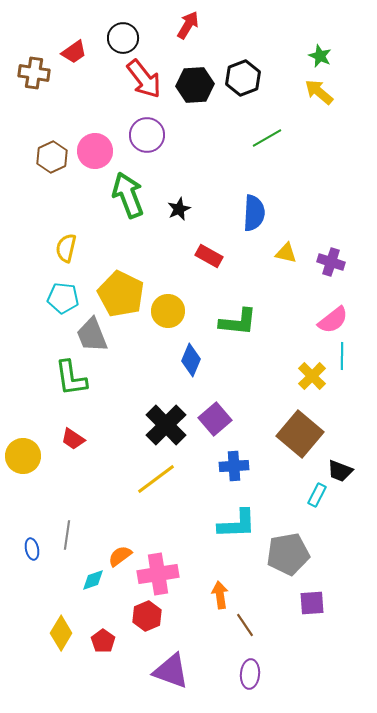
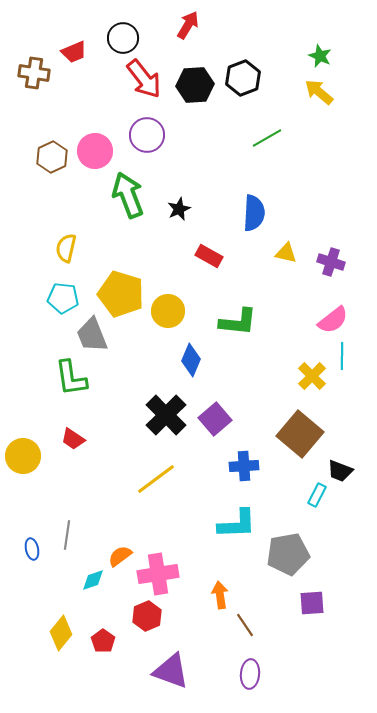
red trapezoid at (74, 52): rotated 12 degrees clockwise
yellow pentagon at (121, 294): rotated 9 degrees counterclockwise
black cross at (166, 425): moved 10 px up
blue cross at (234, 466): moved 10 px right
yellow diamond at (61, 633): rotated 8 degrees clockwise
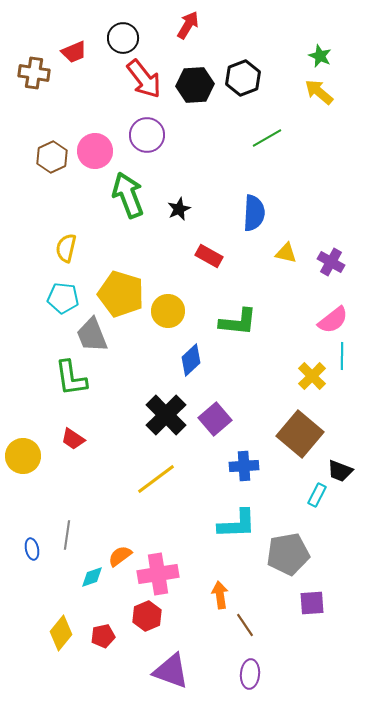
purple cross at (331, 262): rotated 12 degrees clockwise
blue diamond at (191, 360): rotated 24 degrees clockwise
cyan diamond at (93, 580): moved 1 px left, 3 px up
red pentagon at (103, 641): moved 5 px up; rotated 25 degrees clockwise
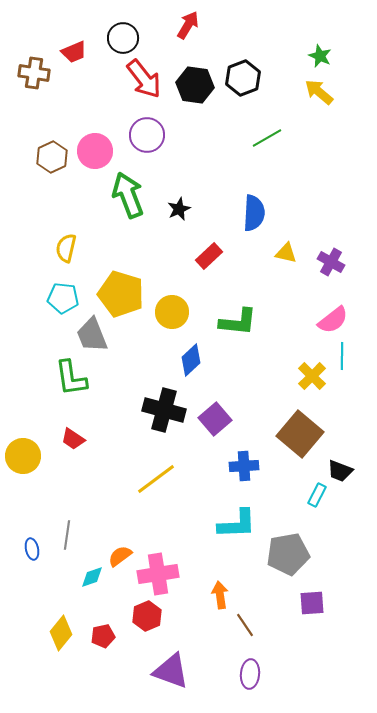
black hexagon at (195, 85): rotated 12 degrees clockwise
red rectangle at (209, 256): rotated 72 degrees counterclockwise
yellow circle at (168, 311): moved 4 px right, 1 px down
black cross at (166, 415): moved 2 px left, 5 px up; rotated 30 degrees counterclockwise
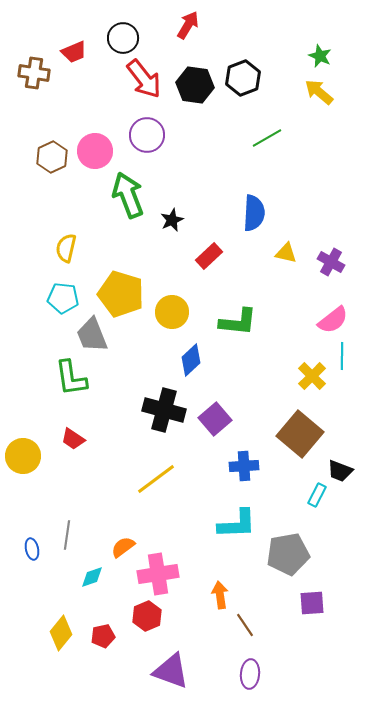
black star at (179, 209): moved 7 px left, 11 px down
orange semicircle at (120, 556): moved 3 px right, 9 px up
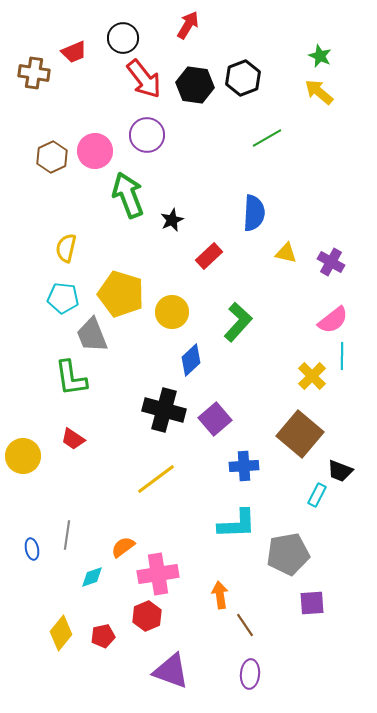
green L-shape at (238, 322): rotated 54 degrees counterclockwise
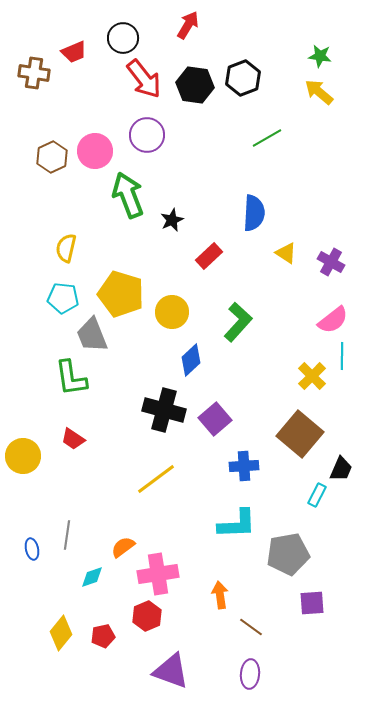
green star at (320, 56): rotated 15 degrees counterclockwise
yellow triangle at (286, 253): rotated 20 degrees clockwise
black trapezoid at (340, 471): moved 1 px right, 2 px up; rotated 88 degrees counterclockwise
brown line at (245, 625): moved 6 px right, 2 px down; rotated 20 degrees counterclockwise
